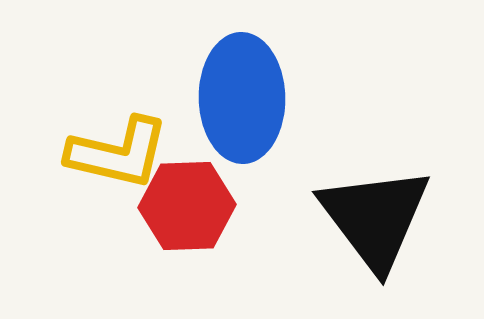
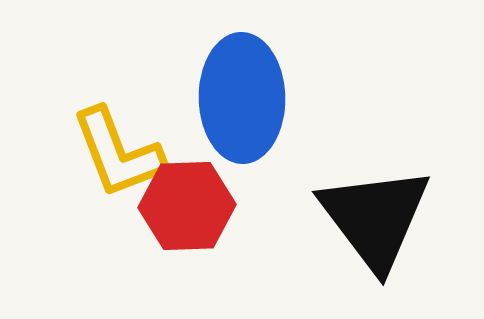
yellow L-shape: rotated 56 degrees clockwise
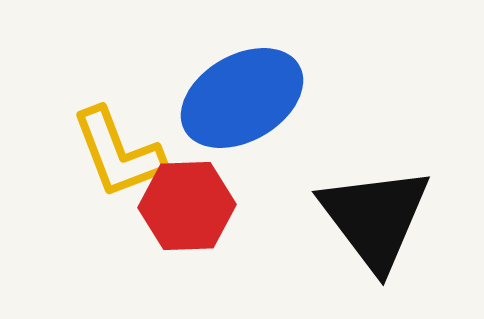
blue ellipse: rotated 61 degrees clockwise
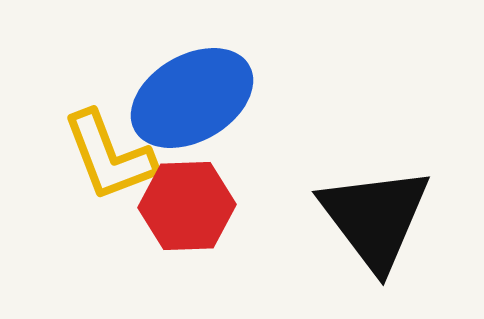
blue ellipse: moved 50 px left
yellow L-shape: moved 9 px left, 3 px down
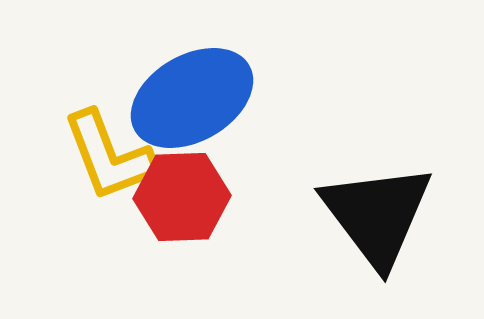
red hexagon: moved 5 px left, 9 px up
black triangle: moved 2 px right, 3 px up
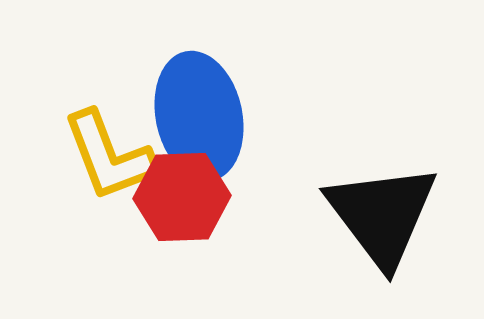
blue ellipse: moved 7 px right, 18 px down; rotated 72 degrees counterclockwise
black triangle: moved 5 px right
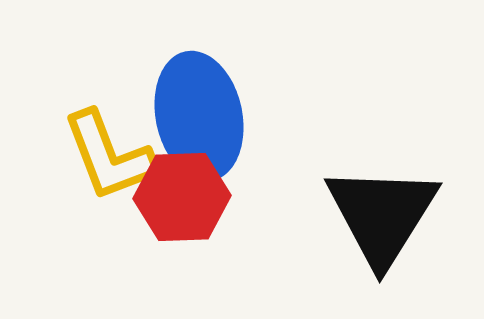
black triangle: rotated 9 degrees clockwise
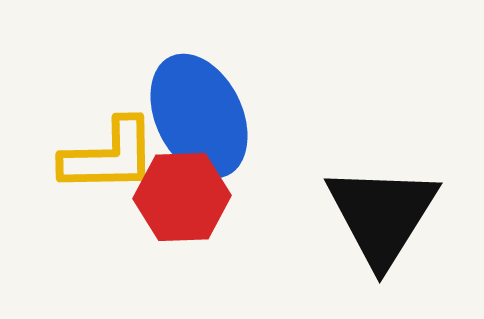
blue ellipse: rotated 14 degrees counterclockwise
yellow L-shape: rotated 70 degrees counterclockwise
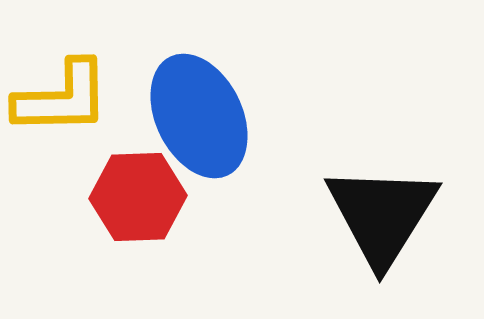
yellow L-shape: moved 47 px left, 58 px up
red hexagon: moved 44 px left
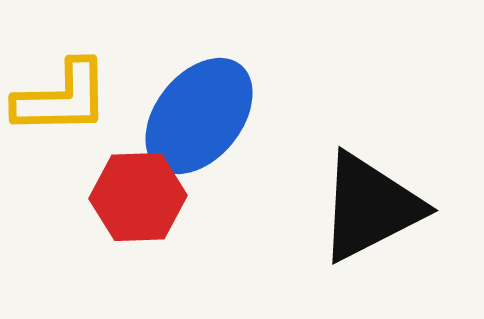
blue ellipse: rotated 65 degrees clockwise
black triangle: moved 12 px left, 8 px up; rotated 31 degrees clockwise
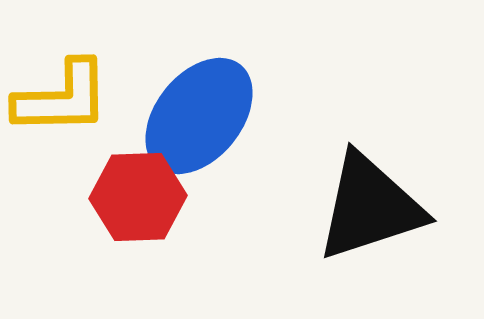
black triangle: rotated 9 degrees clockwise
